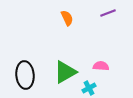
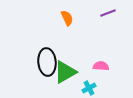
black ellipse: moved 22 px right, 13 px up
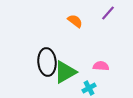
purple line: rotated 28 degrees counterclockwise
orange semicircle: moved 8 px right, 3 px down; rotated 28 degrees counterclockwise
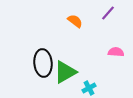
black ellipse: moved 4 px left, 1 px down
pink semicircle: moved 15 px right, 14 px up
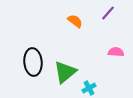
black ellipse: moved 10 px left, 1 px up
green triangle: rotated 10 degrees counterclockwise
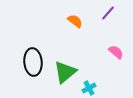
pink semicircle: rotated 35 degrees clockwise
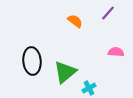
pink semicircle: rotated 35 degrees counterclockwise
black ellipse: moved 1 px left, 1 px up
